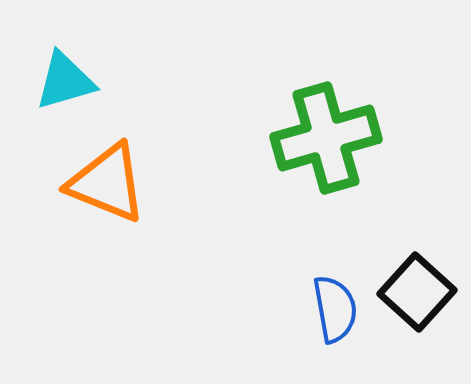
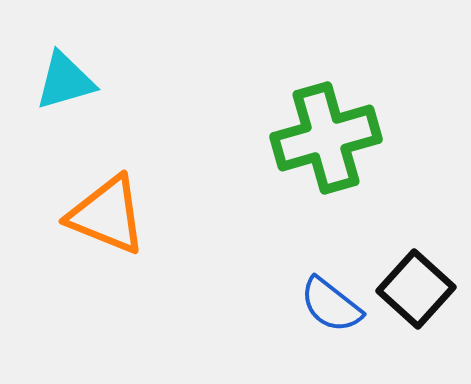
orange triangle: moved 32 px down
black square: moved 1 px left, 3 px up
blue semicircle: moved 4 px left, 4 px up; rotated 138 degrees clockwise
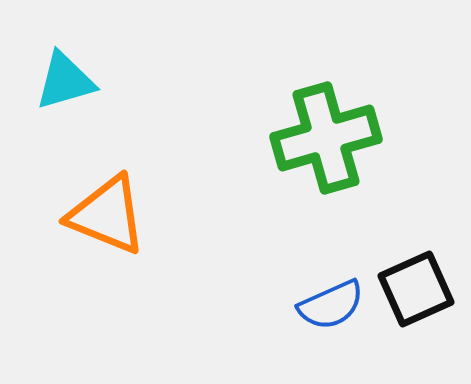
black square: rotated 24 degrees clockwise
blue semicircle: rotated 62 degrees counterclockwise
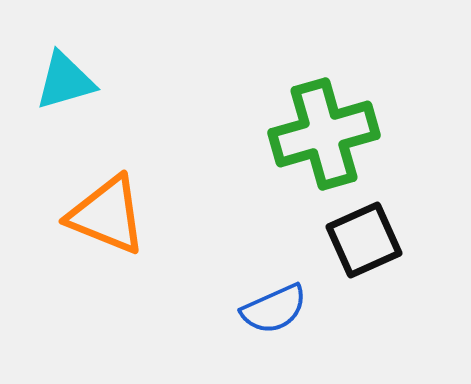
green cross: moved 2 px left, 4 px up
black square: moved 52 px left, 49 px up
blue semicircle: moved 57 px left, 4 px down
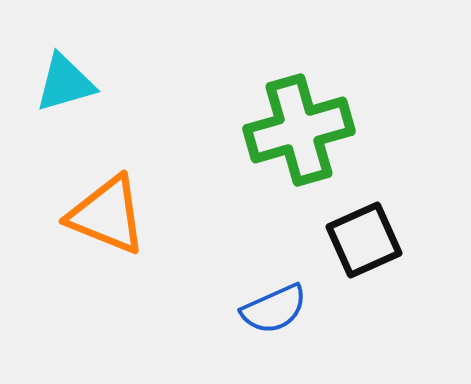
cyan triangle: moved 2 px down
green cross: moved 25 px left, 4 px up
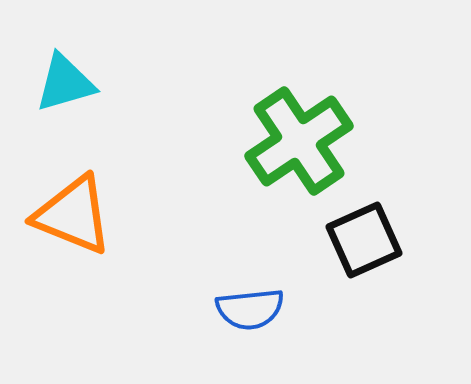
green cross: moved 11 px down; rotated 18 degrees counterclockwise
orange triangle: moved 34 px left
blue semicircle: moved 24 px left; rotated 18 degrees clockwise
